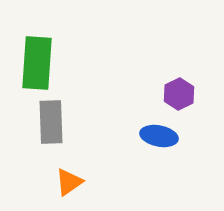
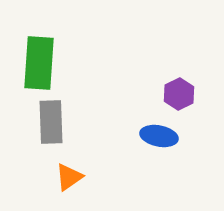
green rectangle: moved 2 px right
orange triangle: moved 5 px up
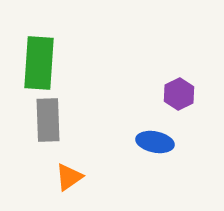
gray rectangle: moved 3 px left, 2 px up
blue ellipse: moved 4 px left, 6 px down
